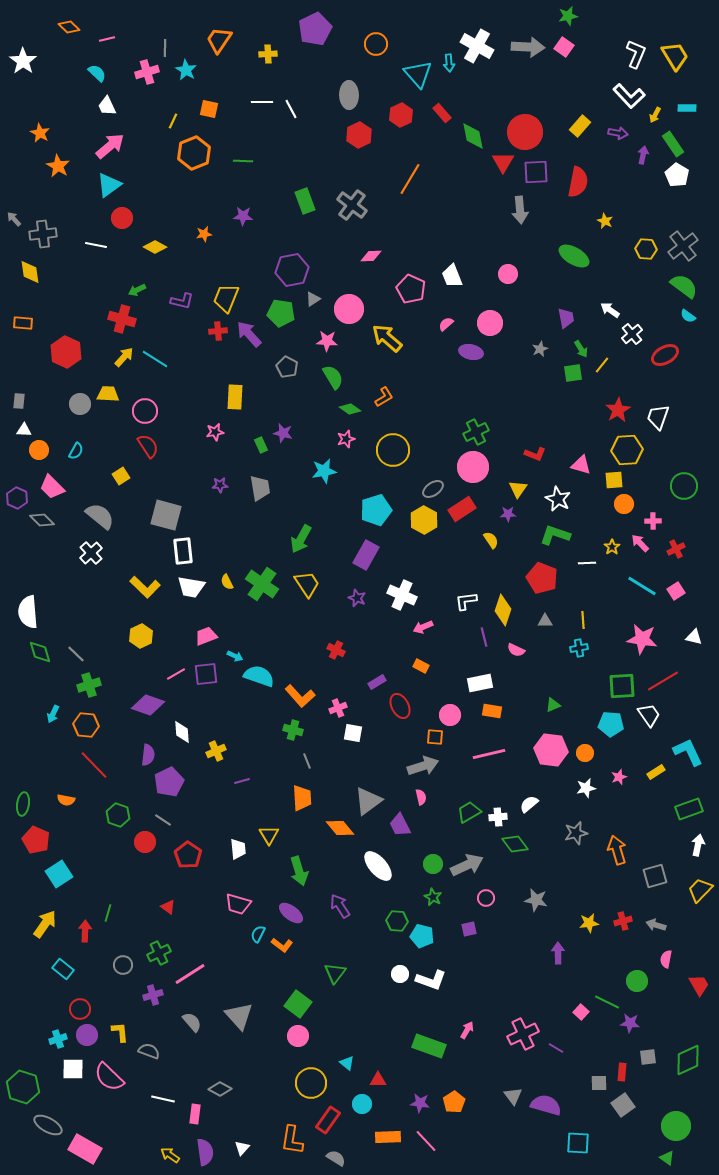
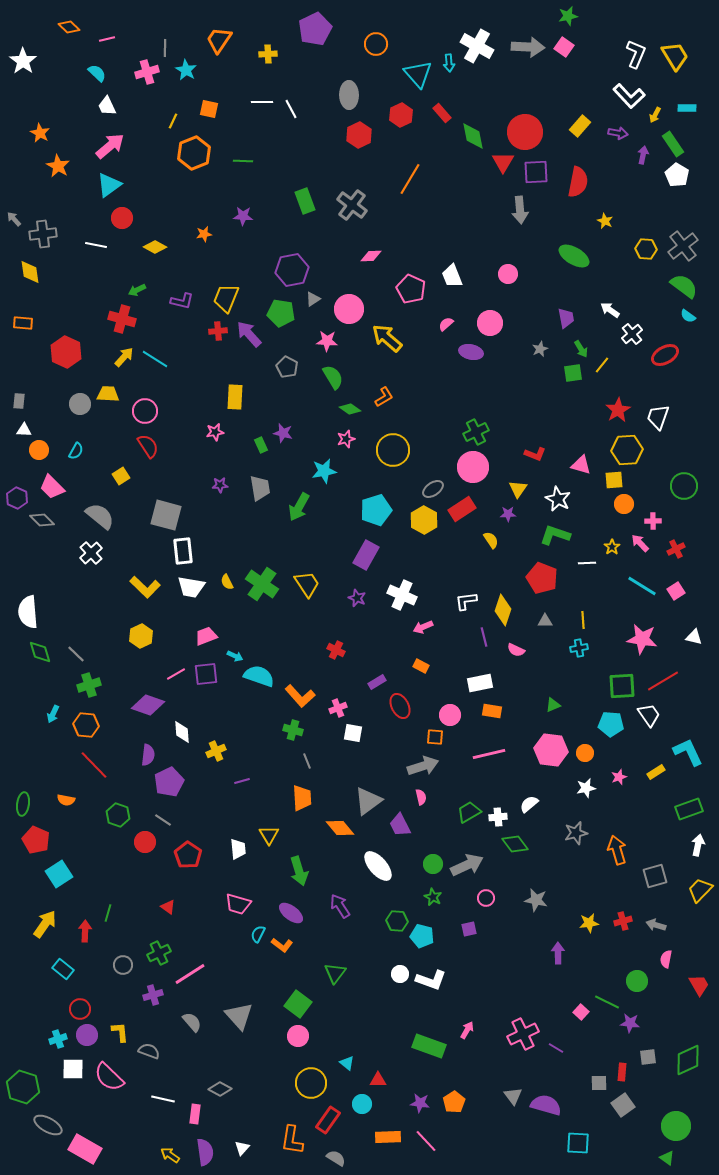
green arrow at (301, 539): moved 2 px left, 32 px up
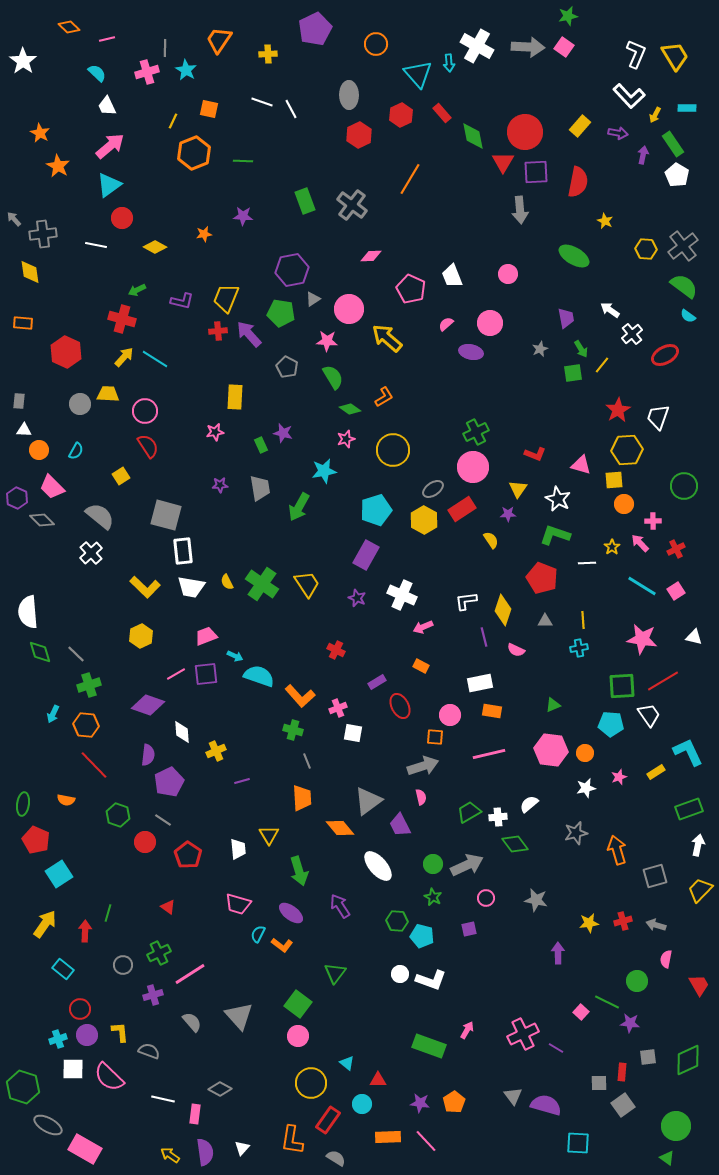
white line at (262, 102): rotated 20 degrees clockwise
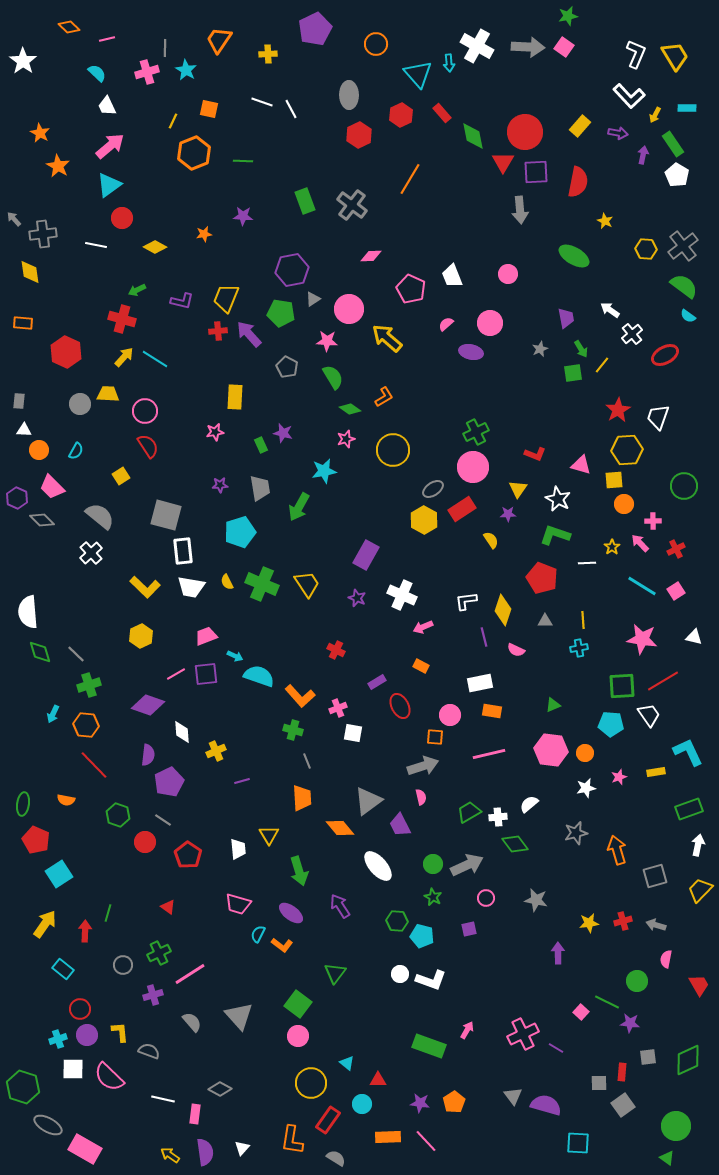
cyan pentagon at (376, 510): moved 136 px left, 22 px down
green cross at (262, 584): rotated 12 degrees counterclockwise
yellow rectangle at (656, 772): rotated 24 degrees clockwise
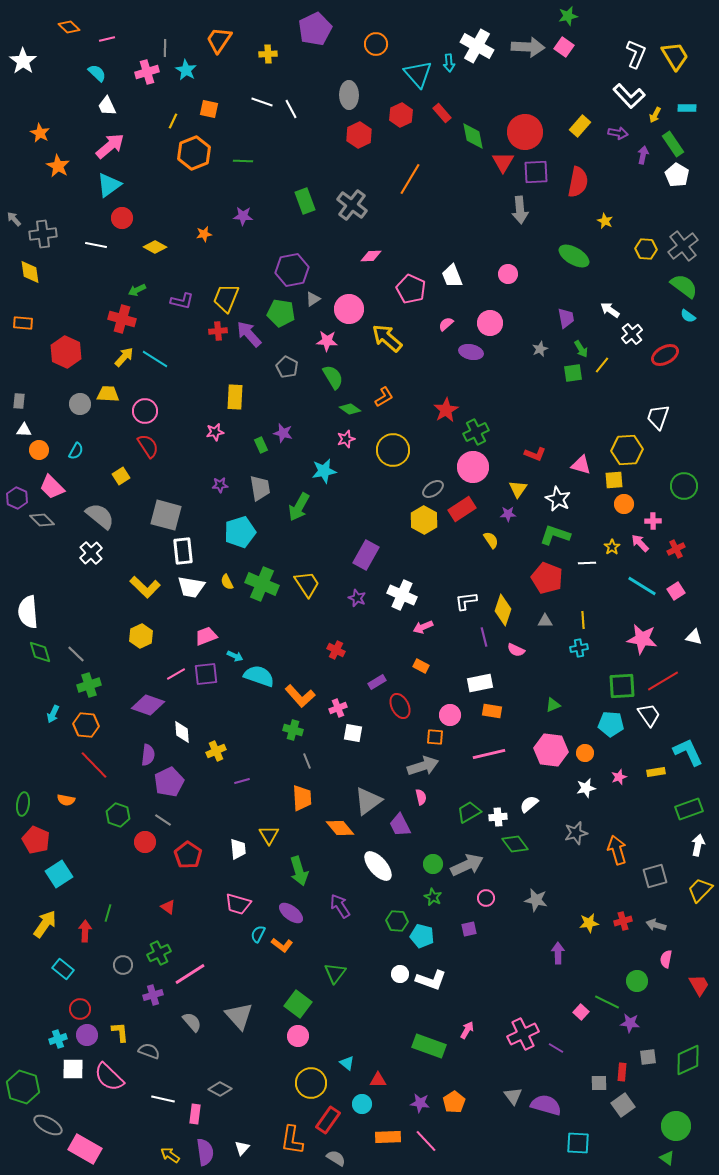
red star at (618, 410): moved 172 px left
red pentagon at (542, 578): moved 5 px right
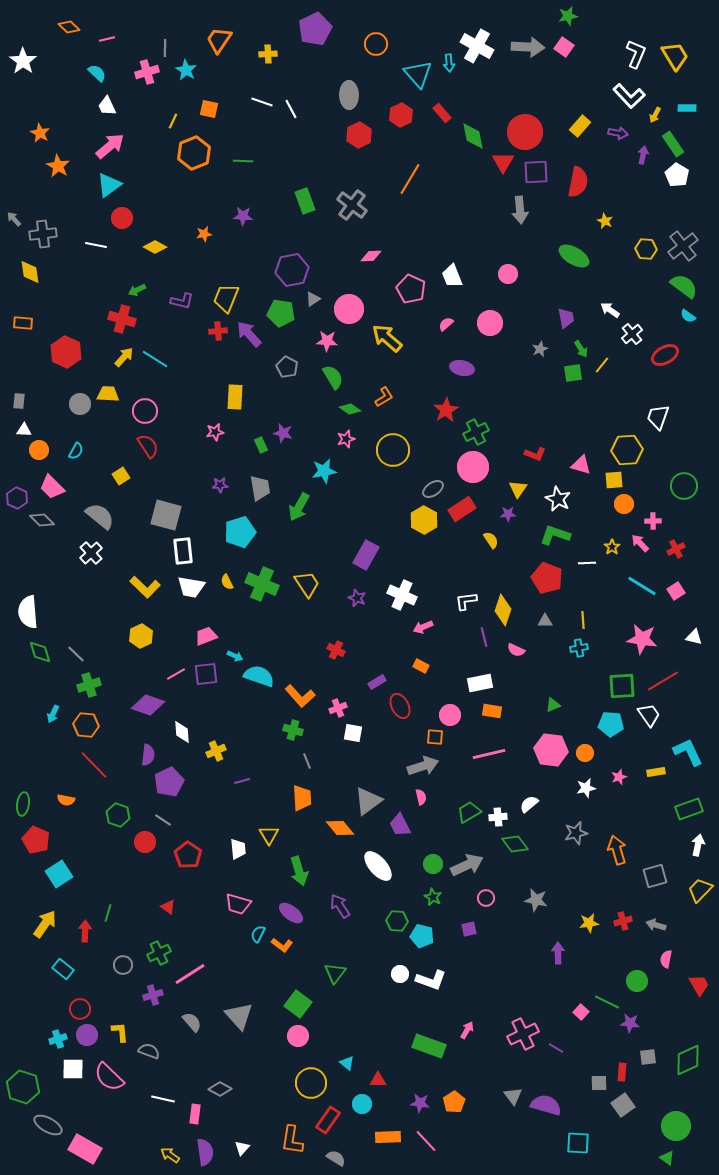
purple ellipse at (471, 352): moved 9 px left, 16 px down
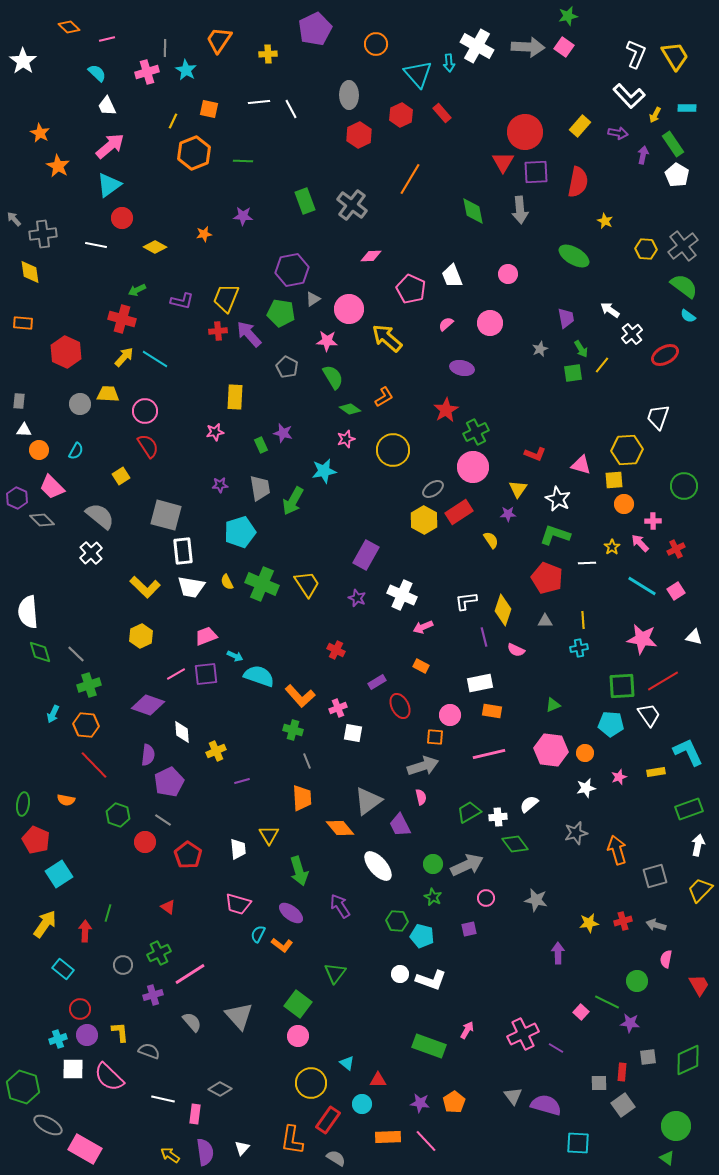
white line at (262, 102): moved 3 px left; rotated 25 degrees counterclockwise
green diamond at (473, 136): moved 75 px down
green arrow at (299, 507): moved 6 px left, 6 px up
red rectangle at (462, 509): moved 3 px left, 3 px down
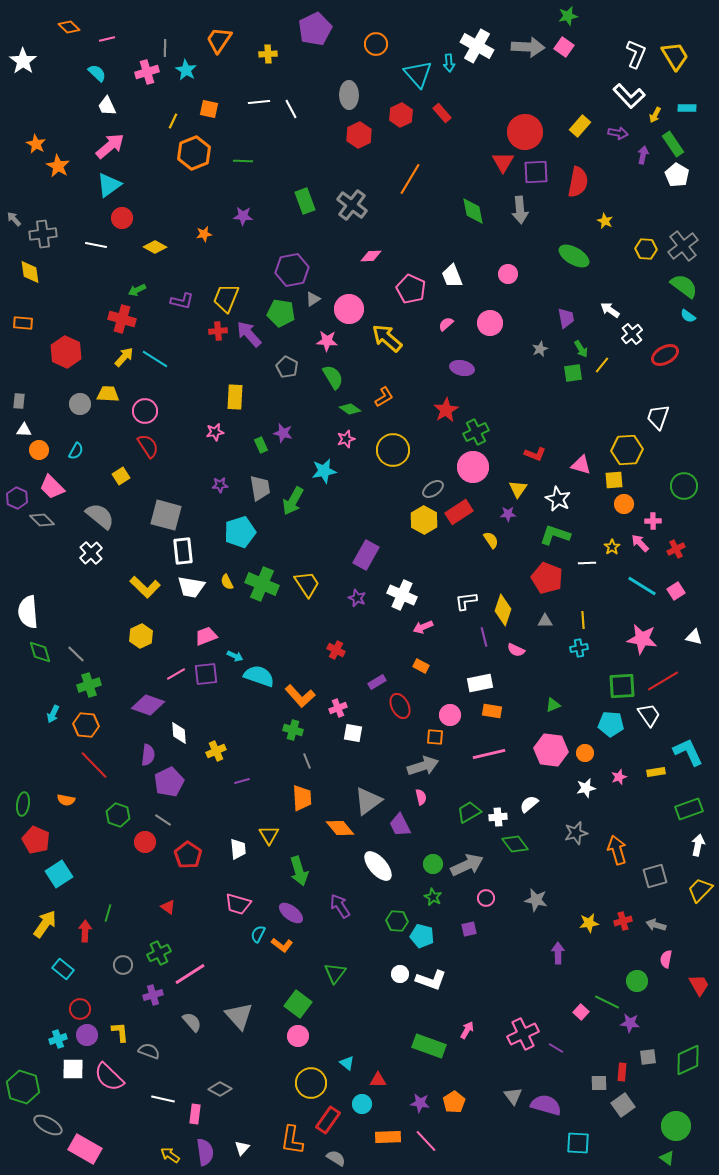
orange star at (40, 133): moved 4 px left, 11 px down
white diamond at (182, 732): moved 3 px left, 1 px down
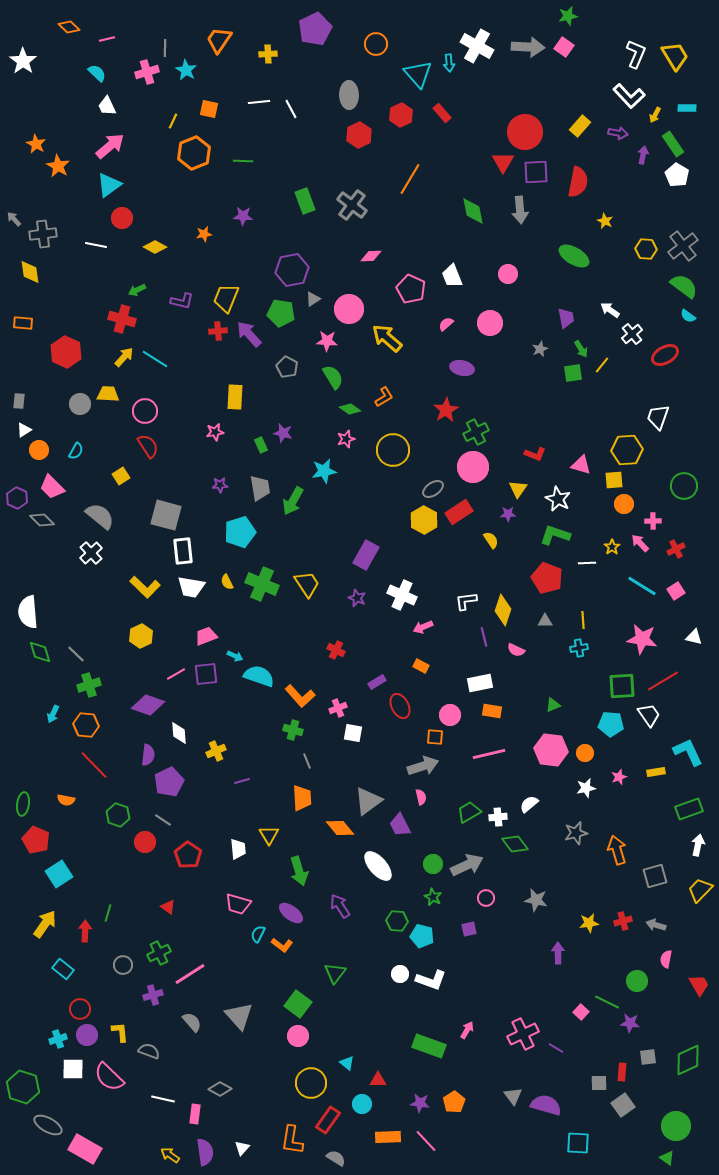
white triangle at (24, 430): rotated 35 degrees counterclockwise
